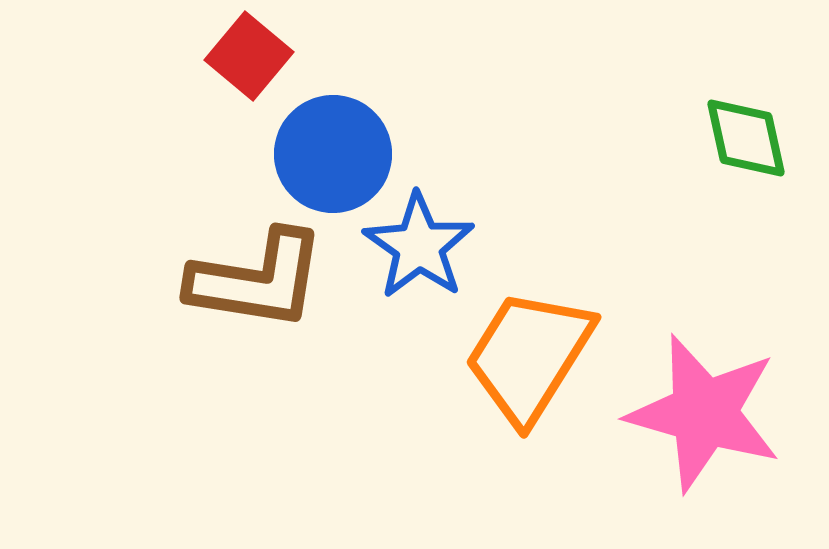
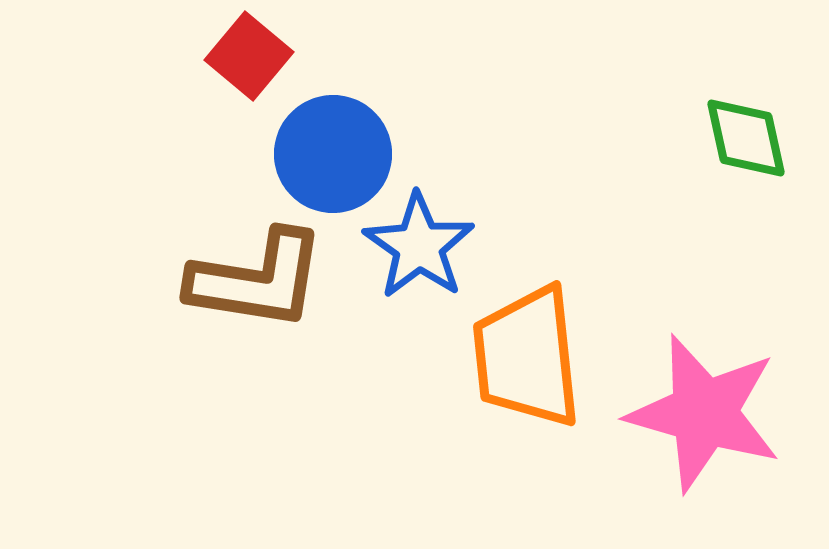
orange trapezoid: moved 2 px left, 1 px down; rotated 38 degrees counterclockwise
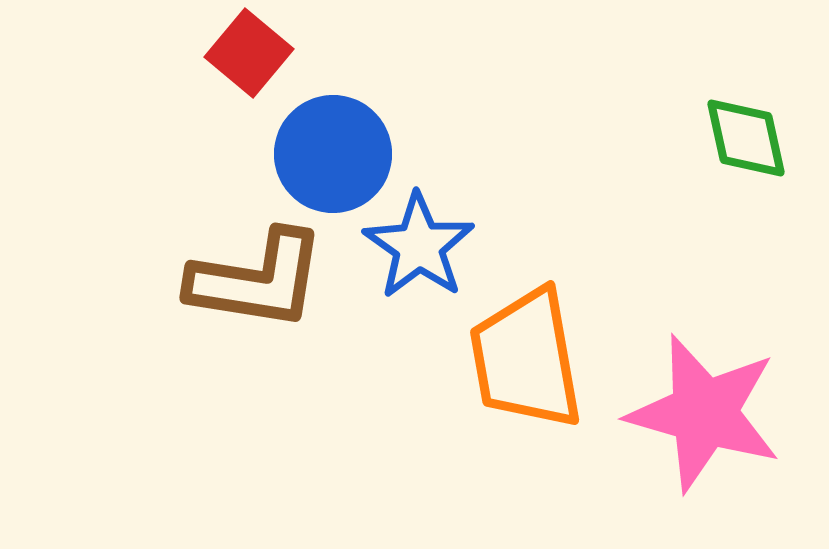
red square: moved 3 px up
orange trapezoid: moved 1 px left, 2 px down; rotated 4 degrees counterclockwise
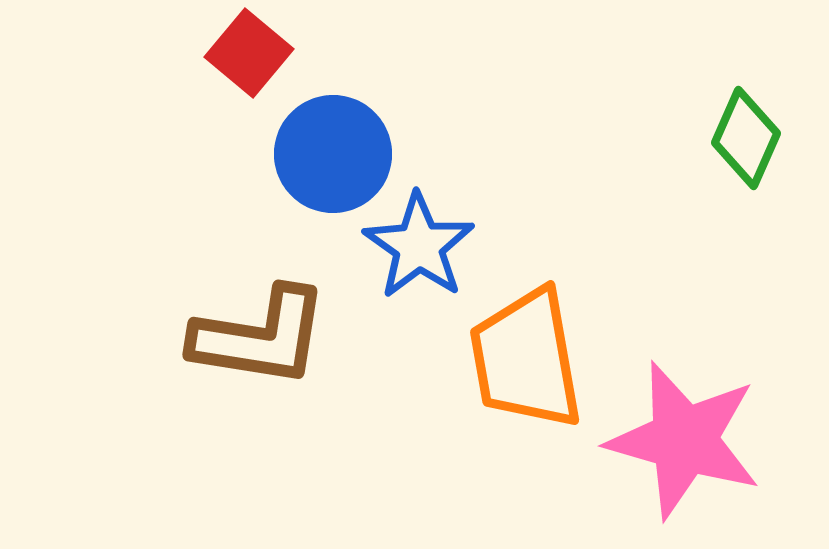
green diamond: rotated 36 degrees clockwise
brown L-shape: moved 3 px right, 57 px down
pink star: moved 20 px left, 27 px down
